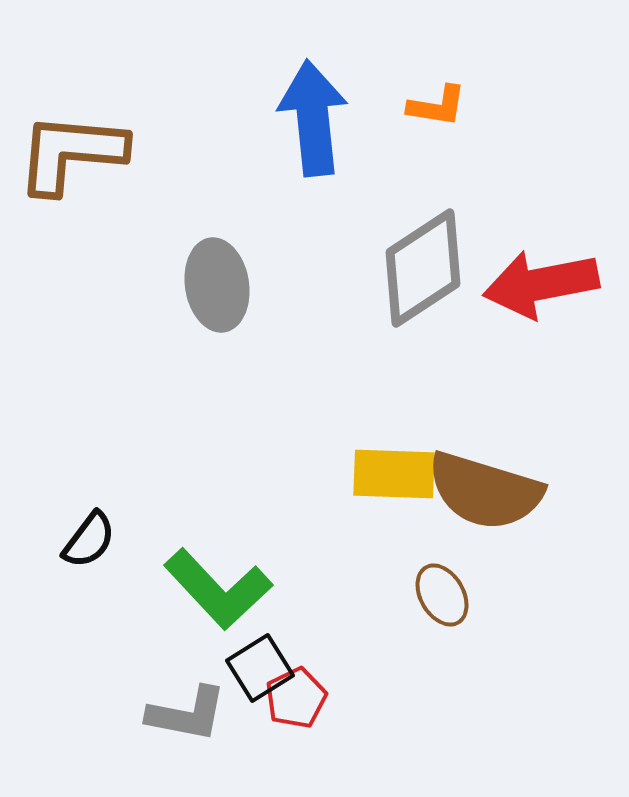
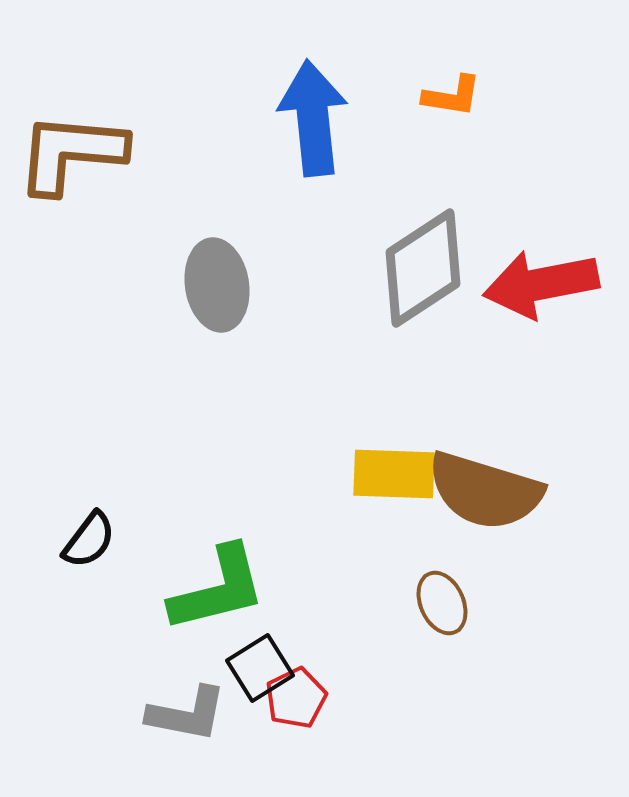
orange L-shape: moved 15 px right, 10 px up
green L-shape: rotated 61 degrees counterclockwise
brown ellipse: moved 8 px down; rotated 6 degrees clockwise
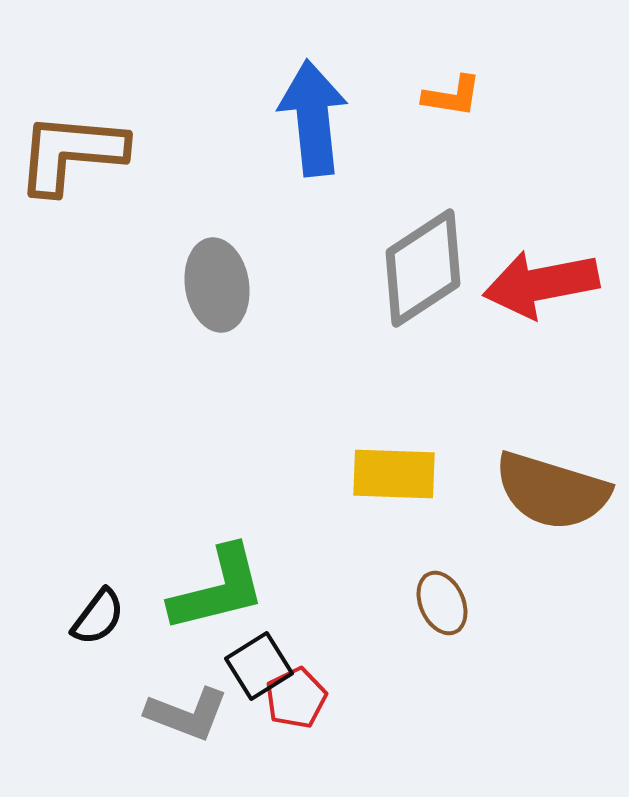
brown semicircle: moved 67 px right
black semicircle: moved 9 px right, 77 px down
black square: moved 1 px left, 2 px up
gray L-shape: rotated 10 degrees clockwise
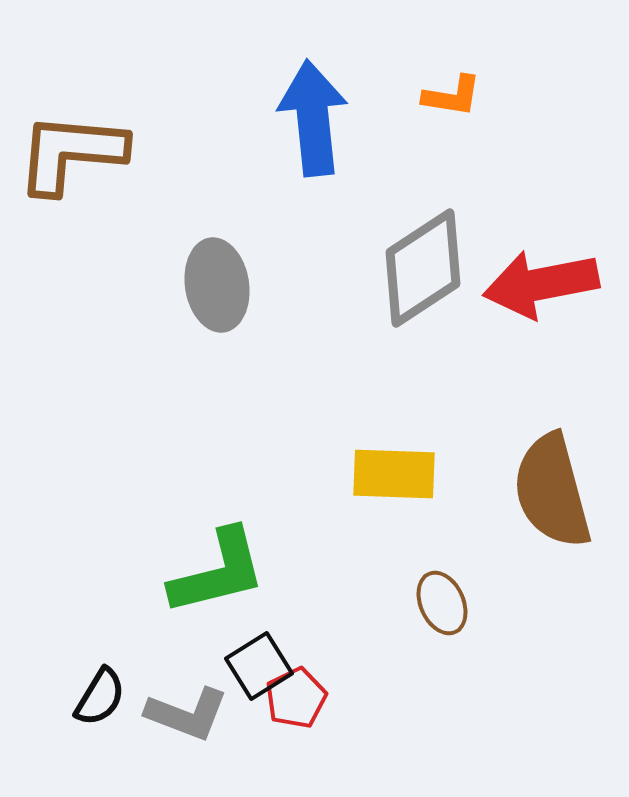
brown semicircle: rotated 58 degrees clockwise
green L-shape: moved 17 px up
black semicircle: moved 2 px right, 80 px down; rotated 6 degrees counterclockwise
